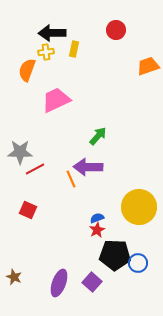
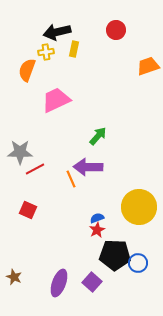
black arrow: moved 5 px right, 1 px up; rotated 12 degrees counterclockwise
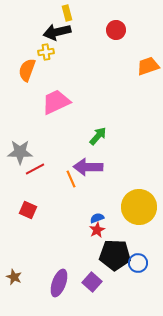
yellow rectangle: moved 7 px left, 36 px up; rotated 28 degrees counterclockwise
pink trapezoid: moved 2 px down
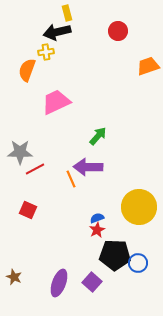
red circle: moved 2 px right, 1 px down
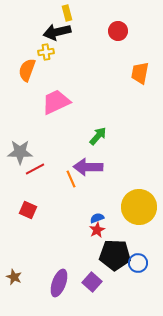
orange trapezoid: moved 8 px left, 7 px down; rotated 60 degrees counterclockwise
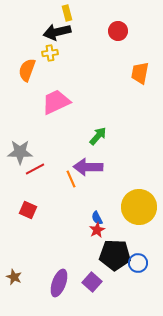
yellow cross: moved 4 px right, 1 px down
blue semicircle: rotated 96 degrees counterclockwise
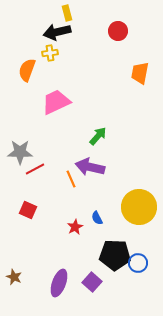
purple arrow: moved 2 px right; rotated 12 degrees clockwise
red star: moved 22 px left, 3 px up
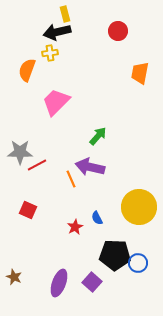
yellow rectangle: moved 2 px left, 1 px down
pink trapezoid: rotated 20 degrees counterclockwise
red line: moved 2 px right, 4 px up
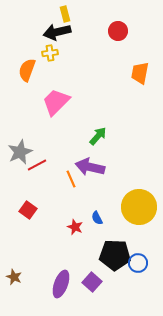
gray star: rotated 25 degrees counterclockwise
red square: rotated 12 degrees clockwise
red star: rotated 21 degrees counterclockwise
purple ellipse: moved 2 px right, 1 px down
